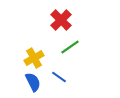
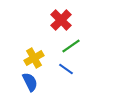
green line: moved 1 px right, 1 px up
blue line: moved 7 px right, 8 px up
blue semicircle: moved 3 px left
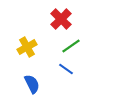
red cross: moved 1 px up
yellow cross: moved 7 px left, 11 px up
blue semicircle: moved 2 px right, 2 px down
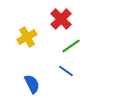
yellow cross: moved 10 px up
blue line: moved 2 px down
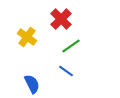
yellow cross: rotated 24 degrees counterclockwise
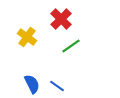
blue line: moved 9 px left, 15 px down
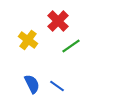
red cross: moved 3 px left, 2 px down
yellow cross: moved 1 px right, 3 px down
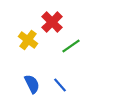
red cross: moved 6 px left, 1 px down
blue line: moved 3 px right, 1 px up; rotated 14 degrees clockwise
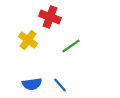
red cross: moved 2 px left, 5 px up; rotated 25 degrees counterclockwise
blue semicircle: rotated 108 degrees clockwise
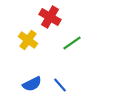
red cross: rotated 10 degrees clockwise
green line: moved 1 px right, 3 px up
blue semicircle: rotated 18 degrees counterclockwise
